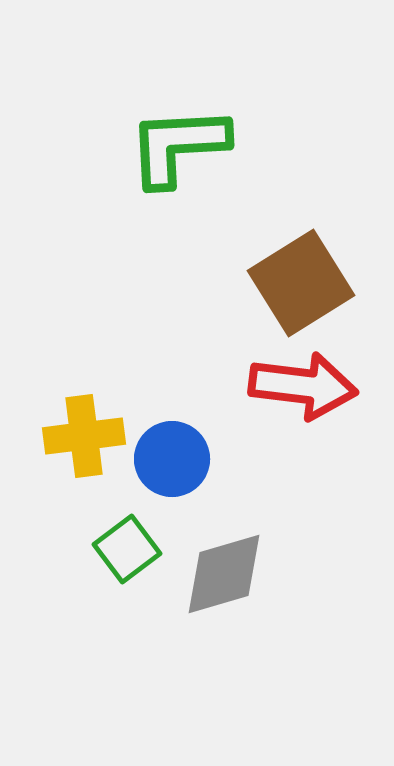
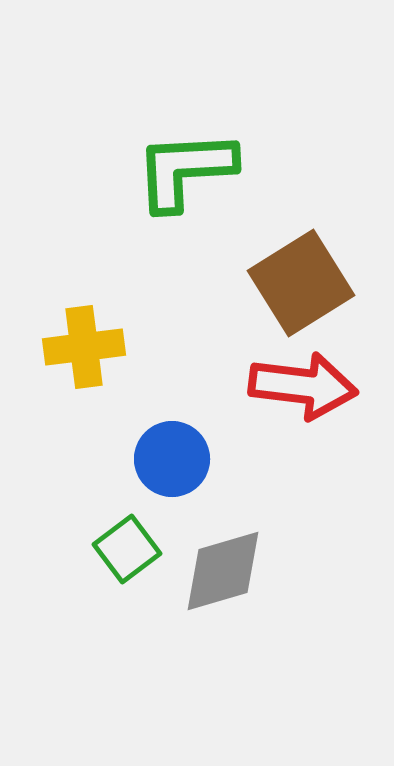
green L-shape: moved 7 px right, 24 px down
yellow cross: moved 89 px up
gray diamond: moved 1 px left, 3 px up
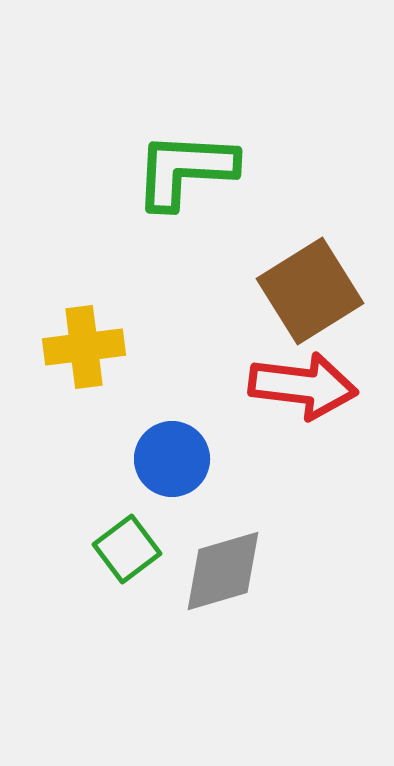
green L-shape: rotated 6 degrees clockwise
brown square: moved 9 px right, 8 px down
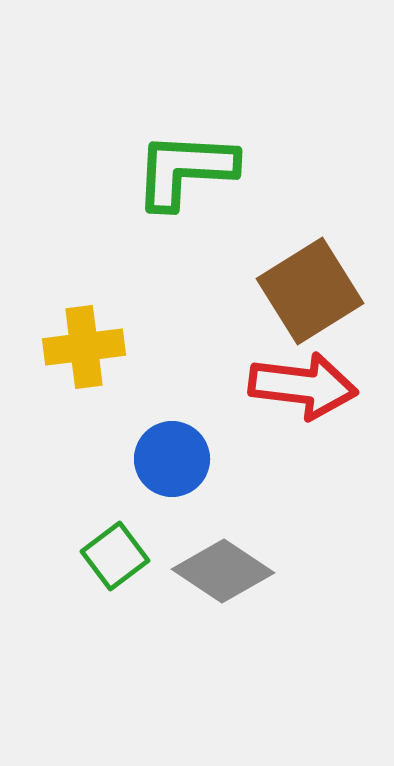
green square: moved 12 px left, 7 px down
gray diamond: rotated 50 degrees clockwise
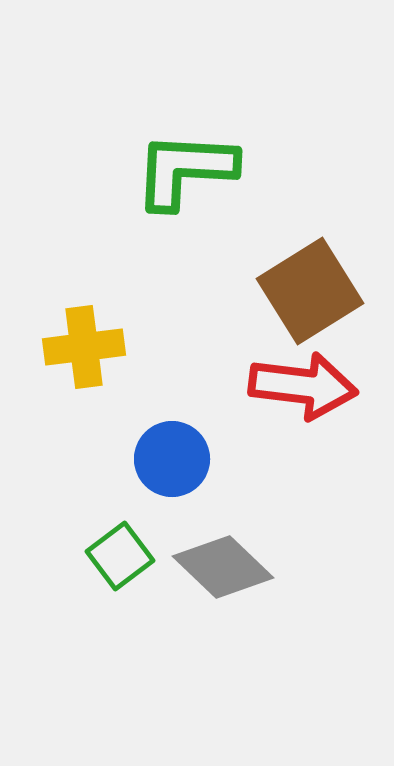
green square: moved 5 px right
gray diamond: moved 4 px up; rotated 10 degrees clockwise
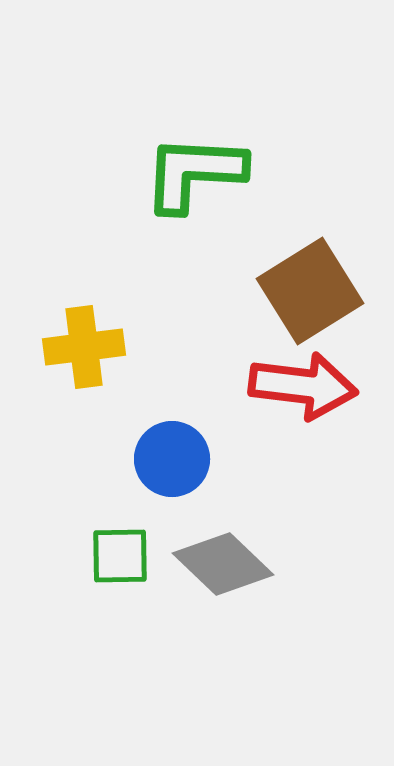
green L-shape: moved 9 px right, 3 px down
green square: rotated 36 degrees clockwise
gray diamond: moved 3 px up
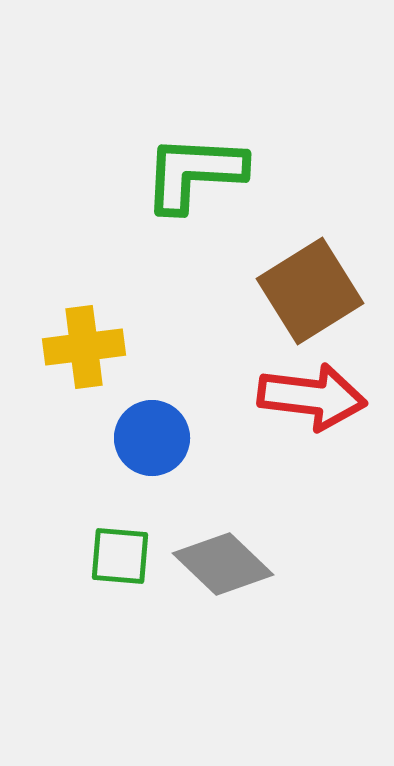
red arrow: moved 9 px right, 11 px down
blue circle: moved 20 px left, 21 px up
green square: rotated 6 degrees clockwise
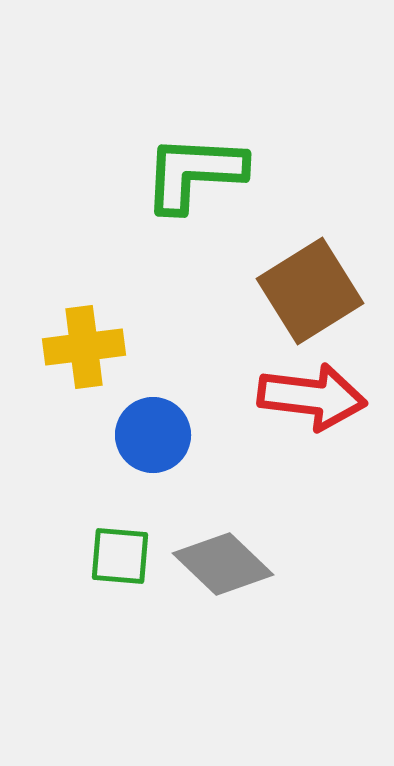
blue circle: moved 1 px right, 3 px up
